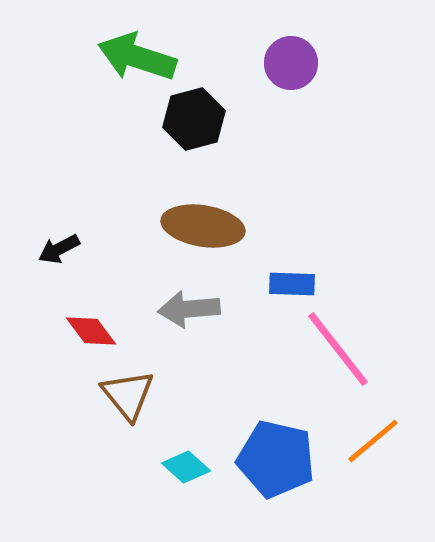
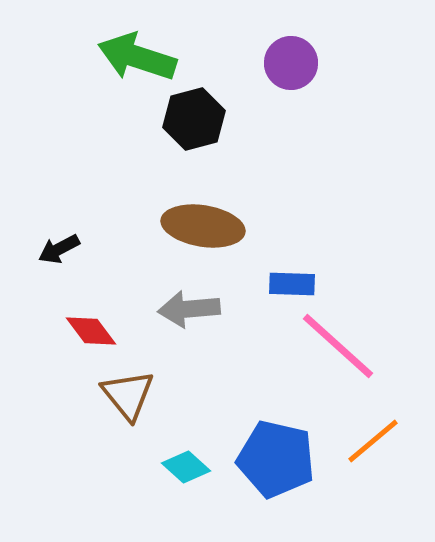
pink line: moved 3 px up; rotated 10 degrees counterclockwise
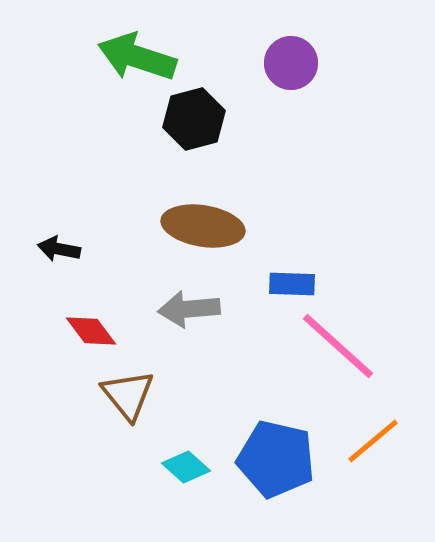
black arrow: rotated 39 degrees clockwise
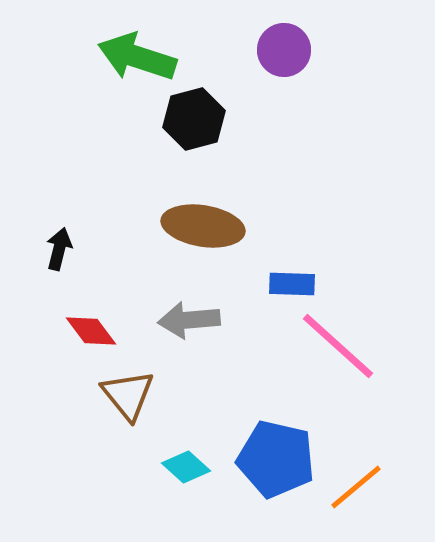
purple circle: moved 7 px left, 13 px up
black arrow: rotated 93 degrees clockwise
gray arrow: moved 11 px down
orange line: moved 17 px left, 46 px down
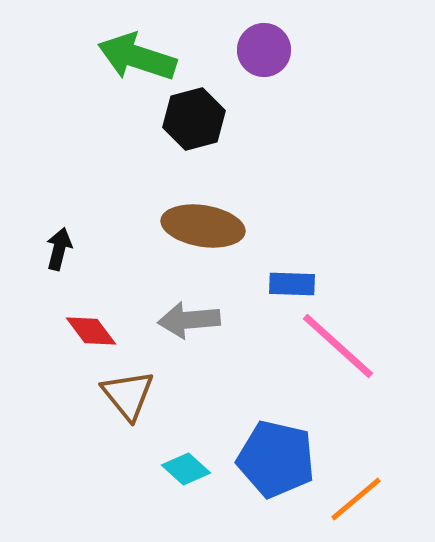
purple circle: moved 20 px left
cyan diamond: moved 2 px down
orange line: moved 12 px down
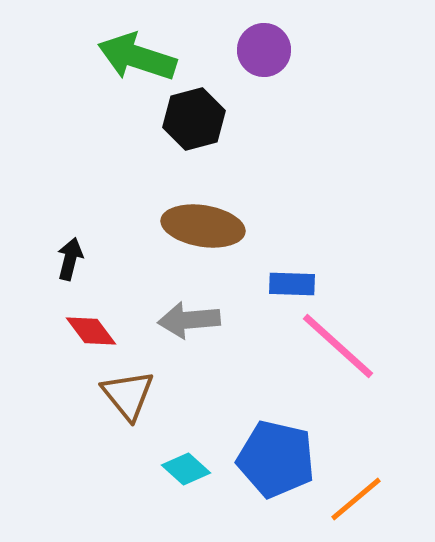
black arrow: moved 11 px right, 10 px down
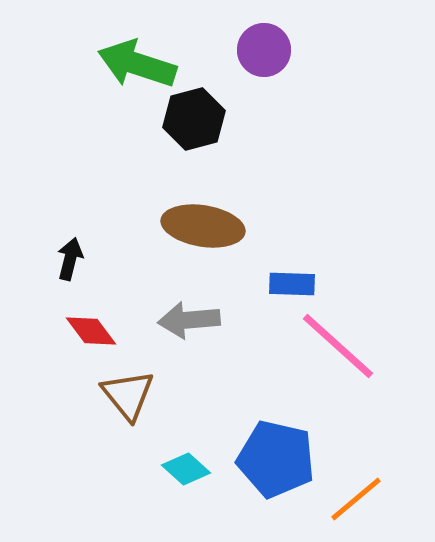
green arrow: moved 7 px down
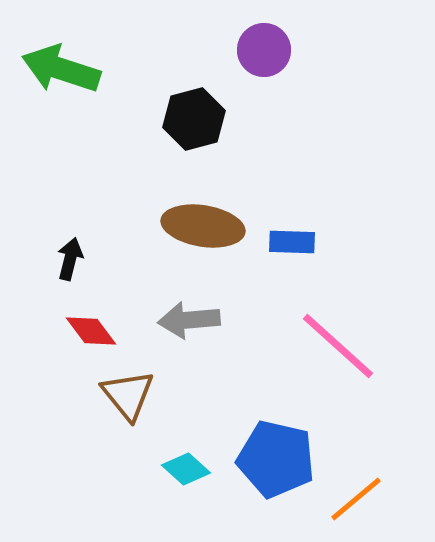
green arrow: moved 76 px left, 5 px down
blue rectangle: moved 42 px up
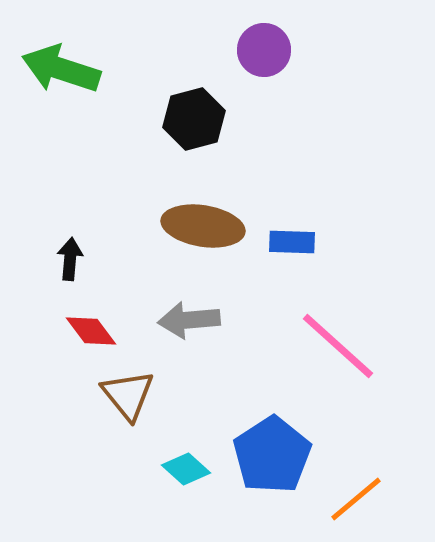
black arrow: rotated 9 degrees counterclockwise
blue pentagon: moved 4 px left, 4 px up; rotated 26 degrees clockwise
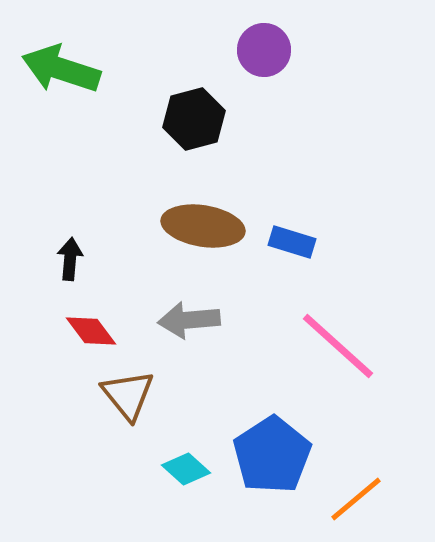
blue rectangle: rotated 15 degrees clockwise
